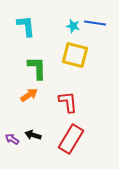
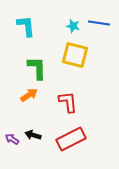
blue line: moved 4 px right
red rectangle: rotated 32 degrees clockwise
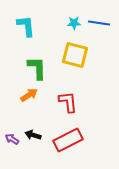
cyan star: moved 1 px right, 3 px up; rotated 16 degrees counterclockwise
red rectangle: moved 3 px left, 1 px down
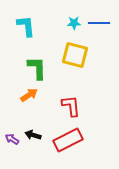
blue line: rotated 10 degrees counterclockwise
red L-shape: moved 3 px right, 4 px down
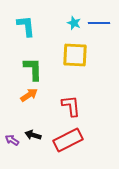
cyan star: rotated 24 degrees clockwise
yellow square: rotated 12 degrees counterclockwise
green L-shape: moved 4 px left, 1 px down
purple arrow: moved 1 px down
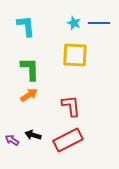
green L-shape: moved 3 px left
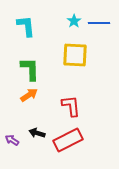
cyan star: moved 2 px up; rotated 16 degrees clockwise
black arrow: moved 4 px right, 2 px up
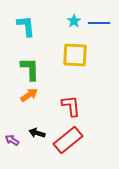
red rectangle: rotated 12 degrees counterclockwise
